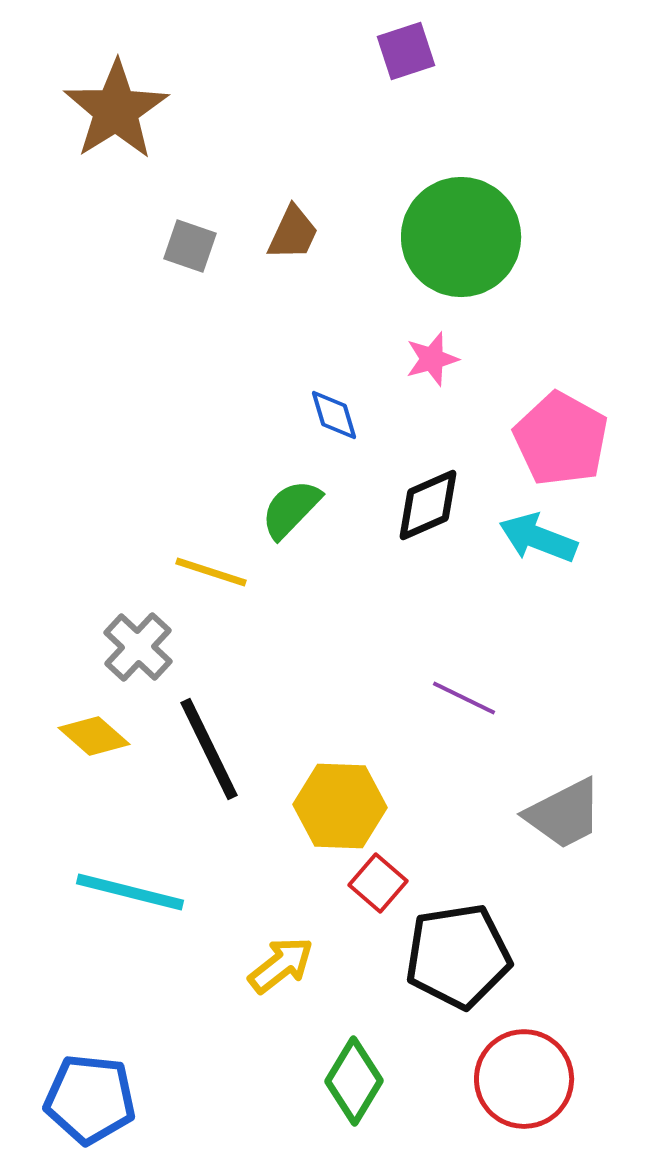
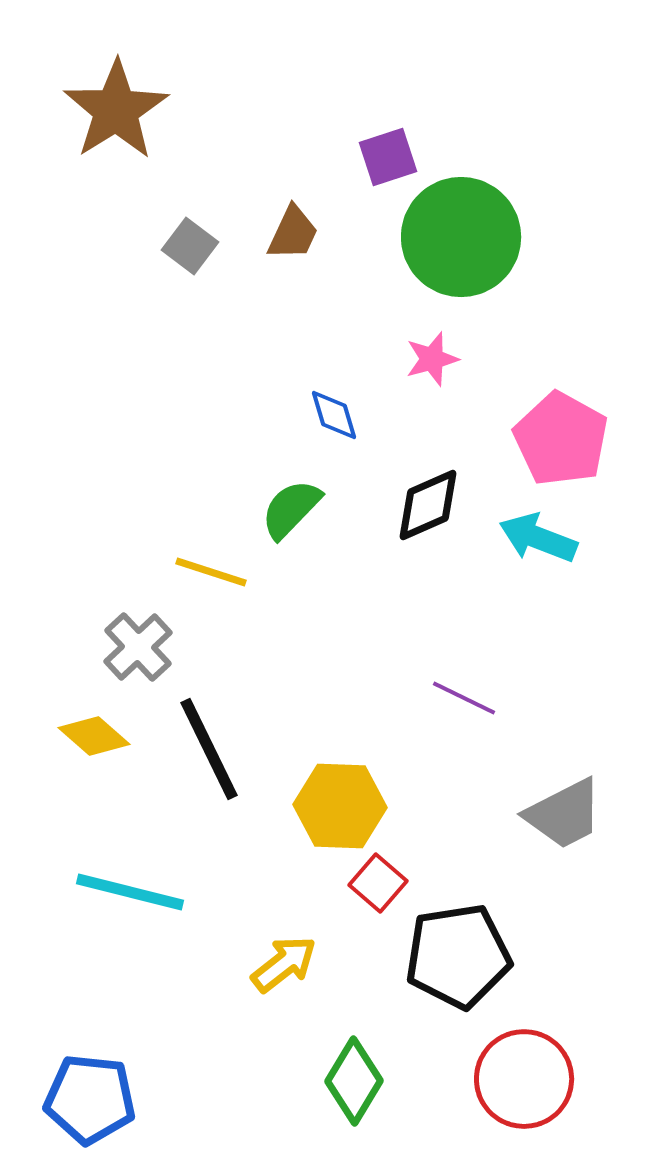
purple square: moved 18 px left, 106 px down
gray square: rotated 18 degrees clockwise
gray cross: rotated 4 degrees clockwise
yellow arrow: moved 3 px right, 1 px up
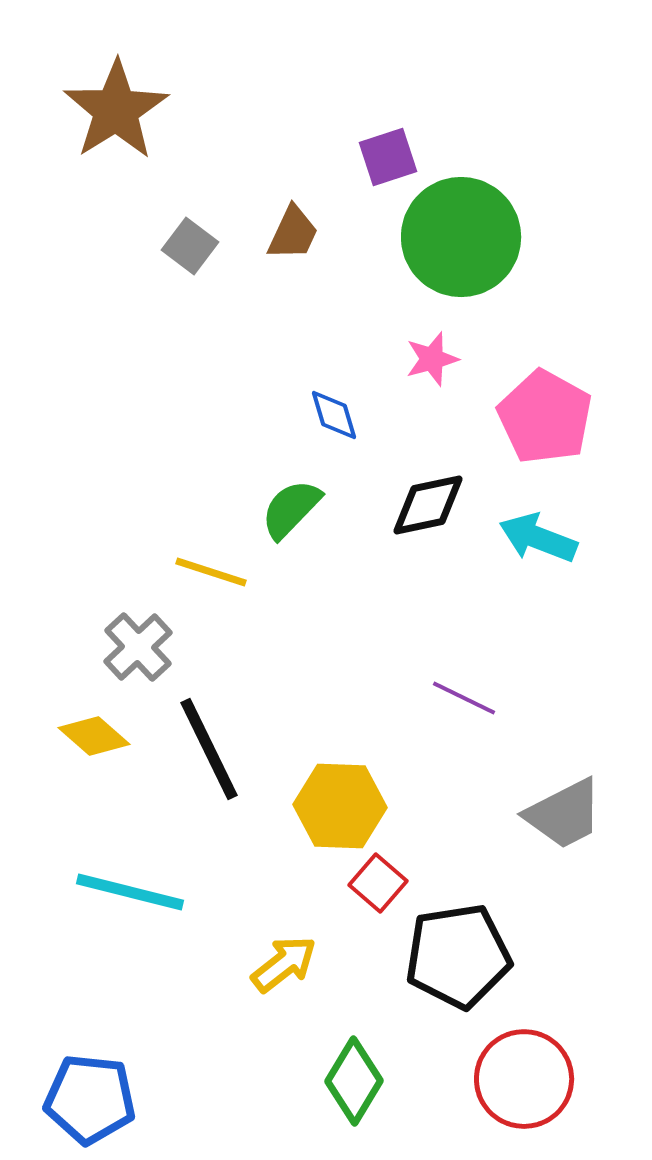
pink pentagon: moved 16 px left, 22 px up
black diamond: rotated 12 degrees clockwise
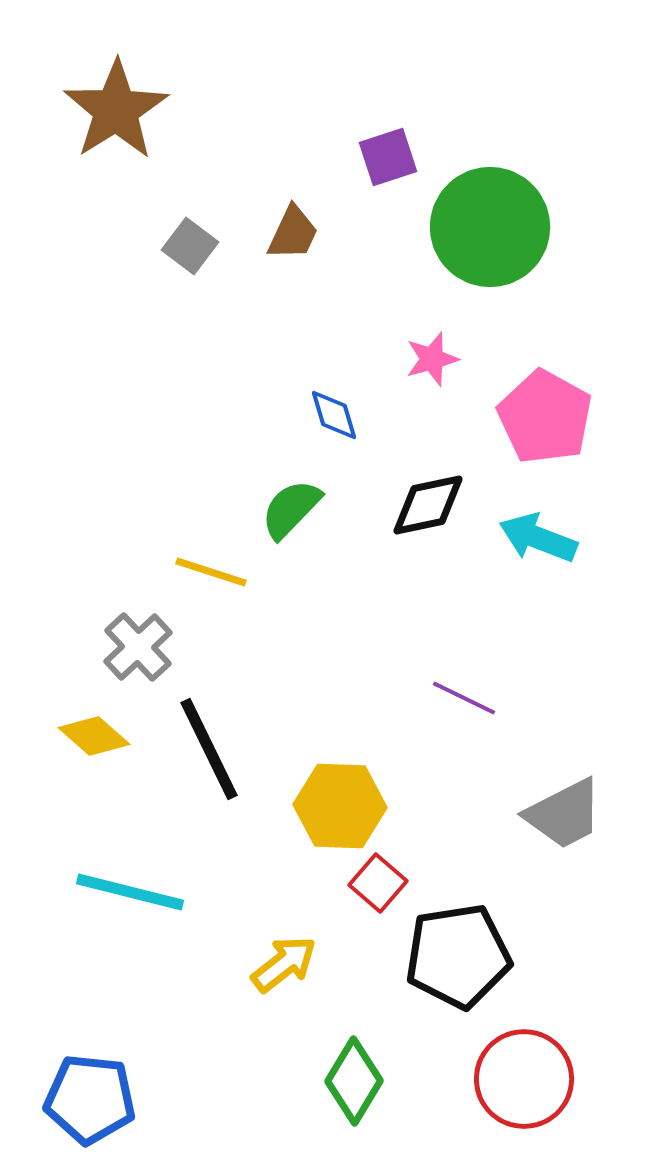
green circle: moved 29 px right, 10 px up
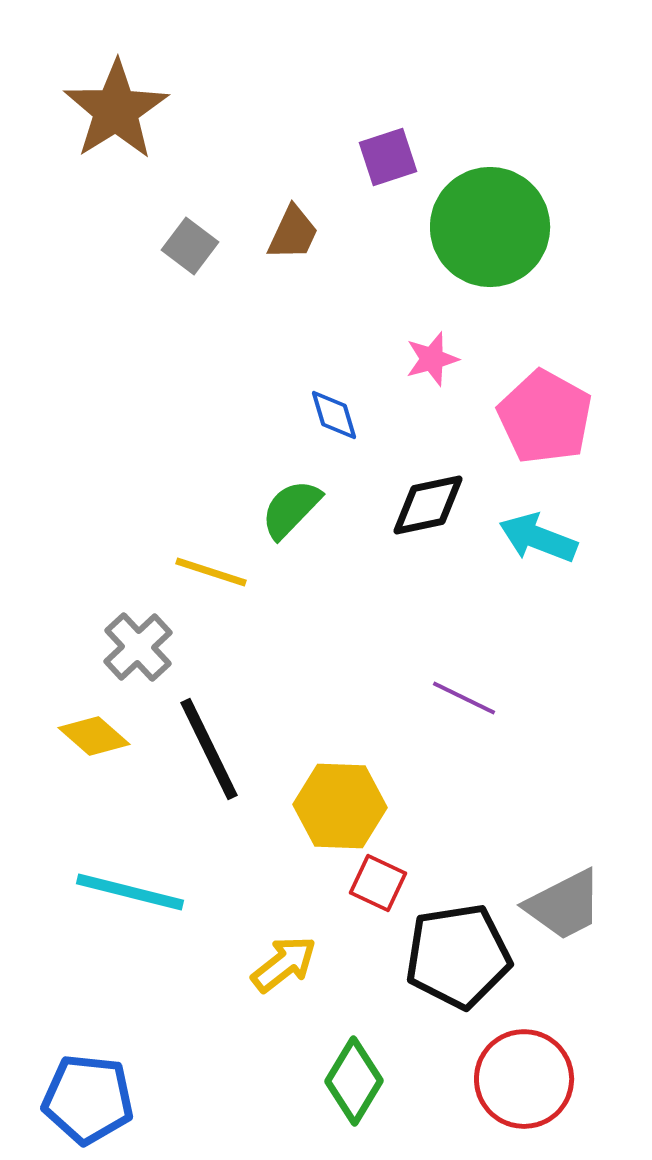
gray trapezoid: moved 91 px down
red square: rotated 16 degrees counterclockwise
blue pentagon: moved 2 px left
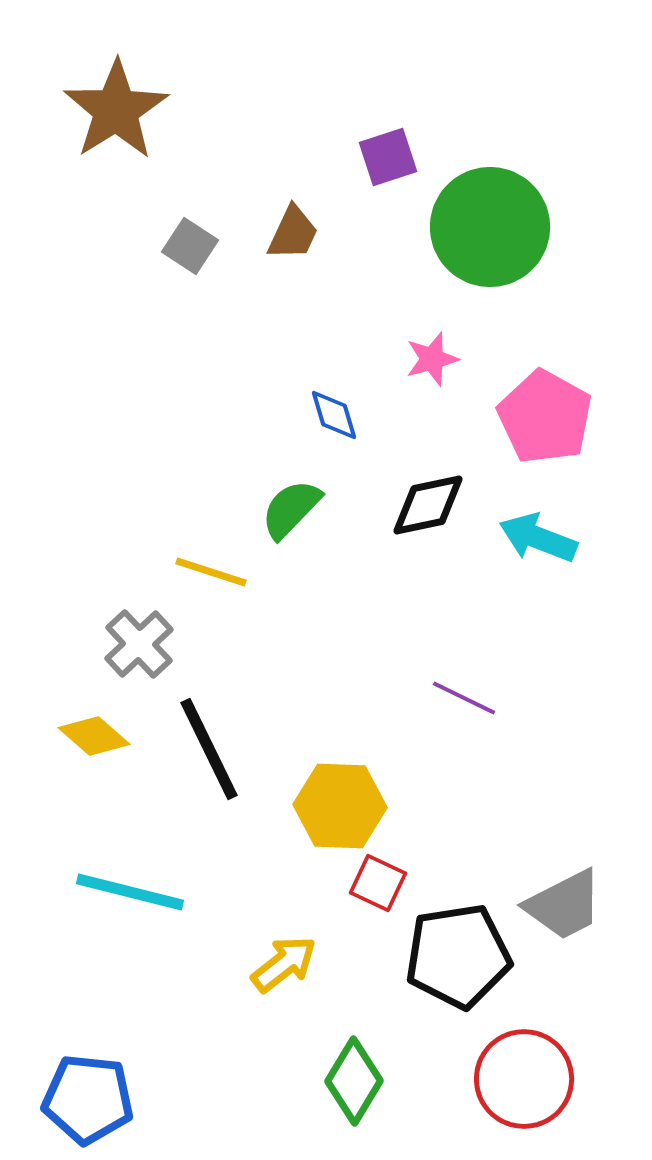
gray square: rotated 4 degrees counterclockwise
gray cross: moved 1 px right, 3 px up
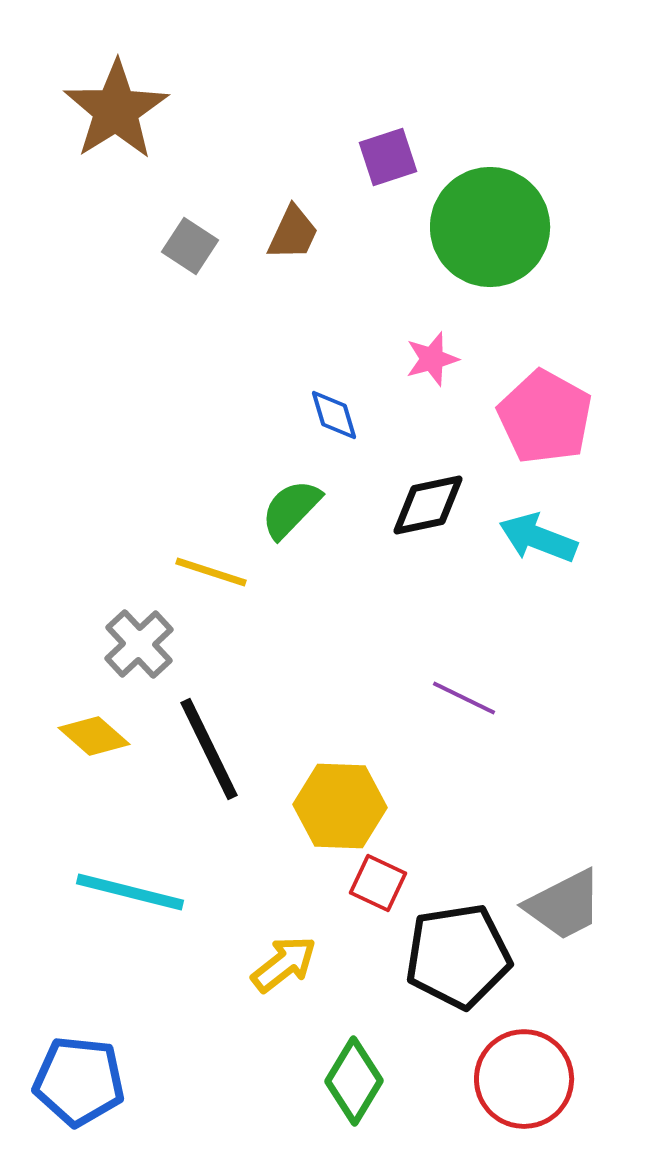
blue pentagon: moved 9 px left, 18 px up
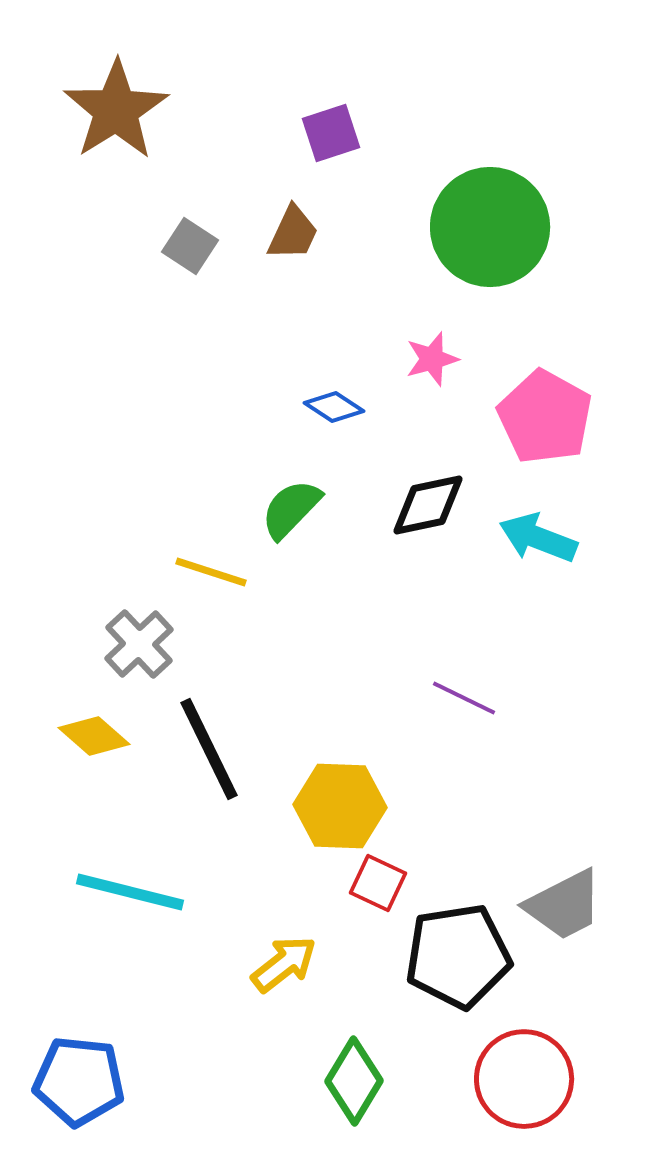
purple square: moved 57 px left, 24 px up
blue diamond: moved 8 px up; rotated 40 degrees counterclockwise
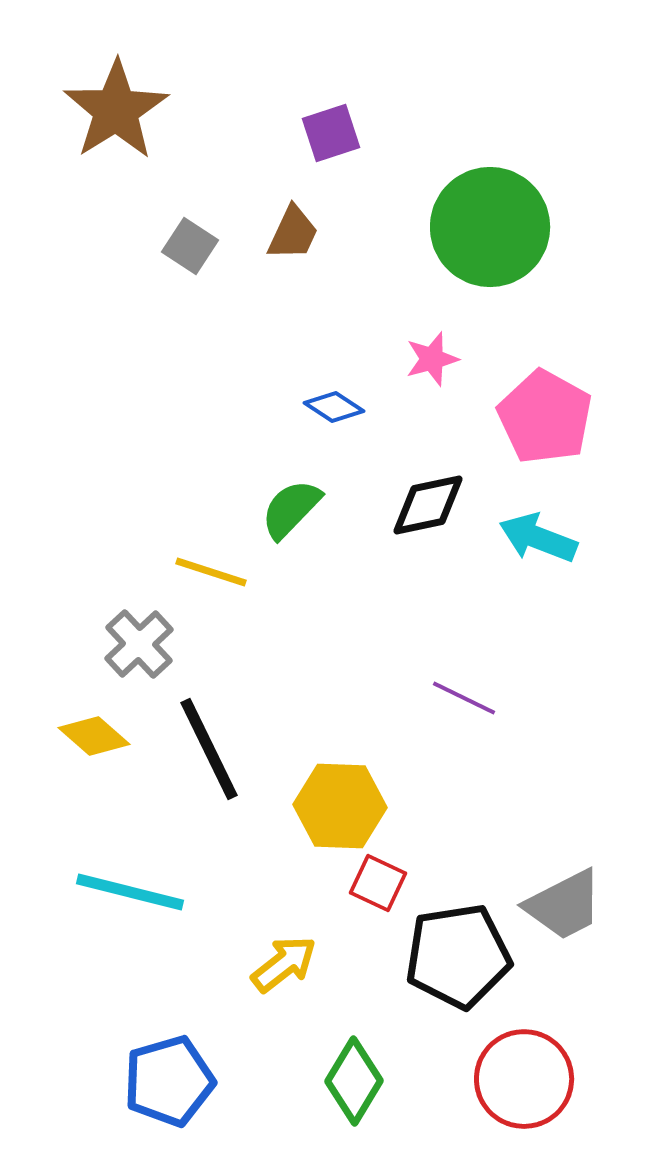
blue pentagon: moved 90 px right; rotated 22 degrees counterclockwise
